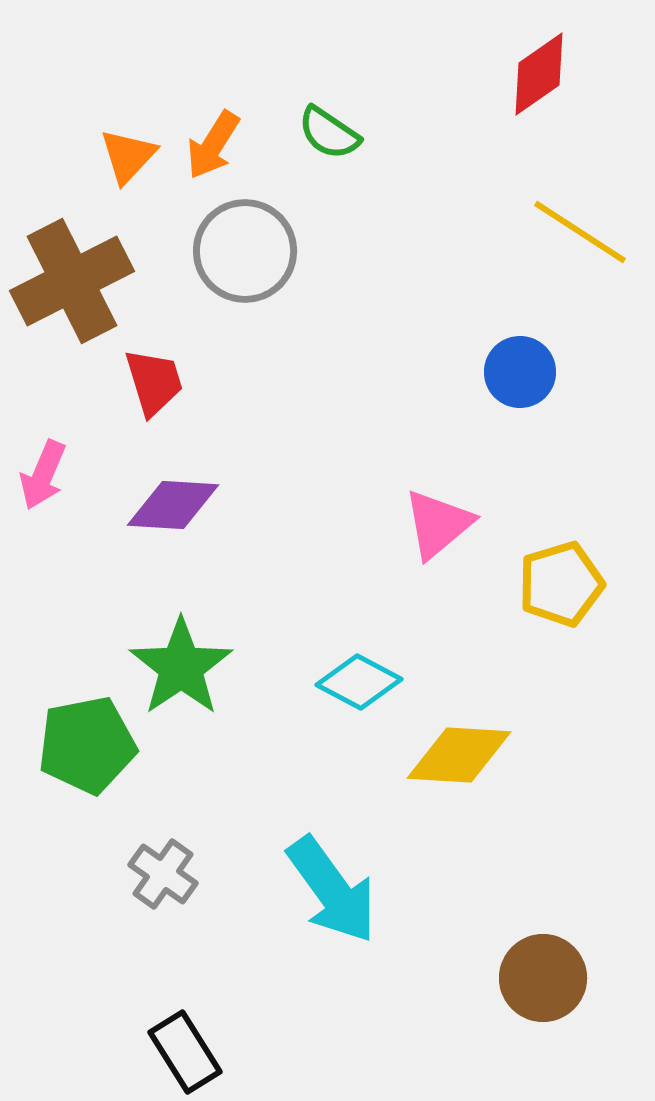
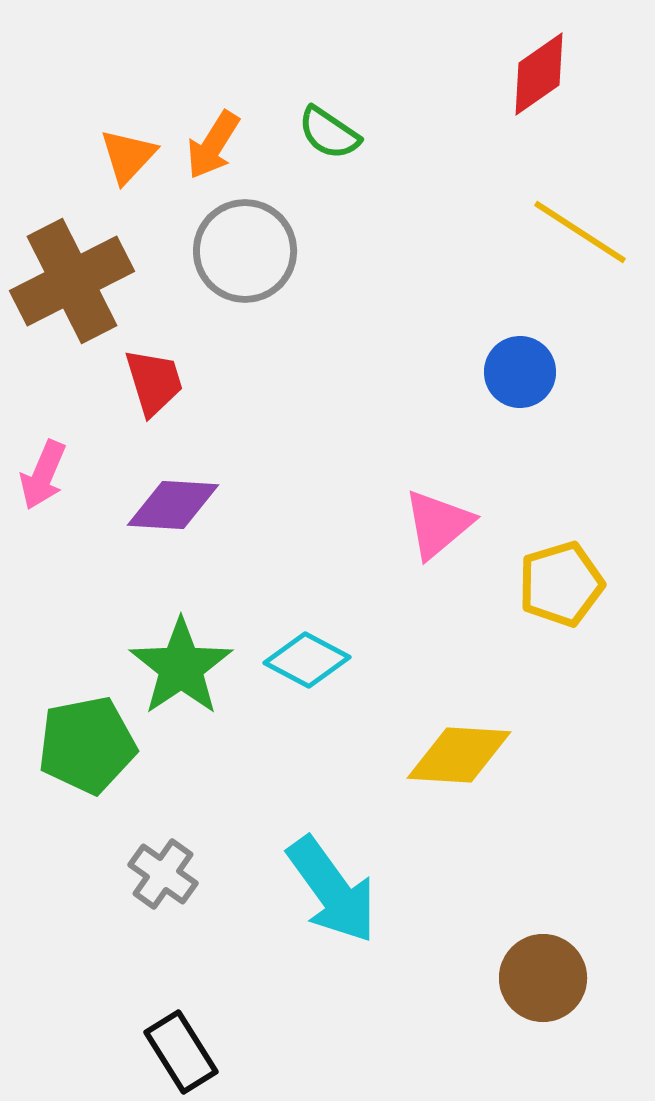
cyan diamond: moved 52 px left, 22 px up
black rectangle: moved 4 px left
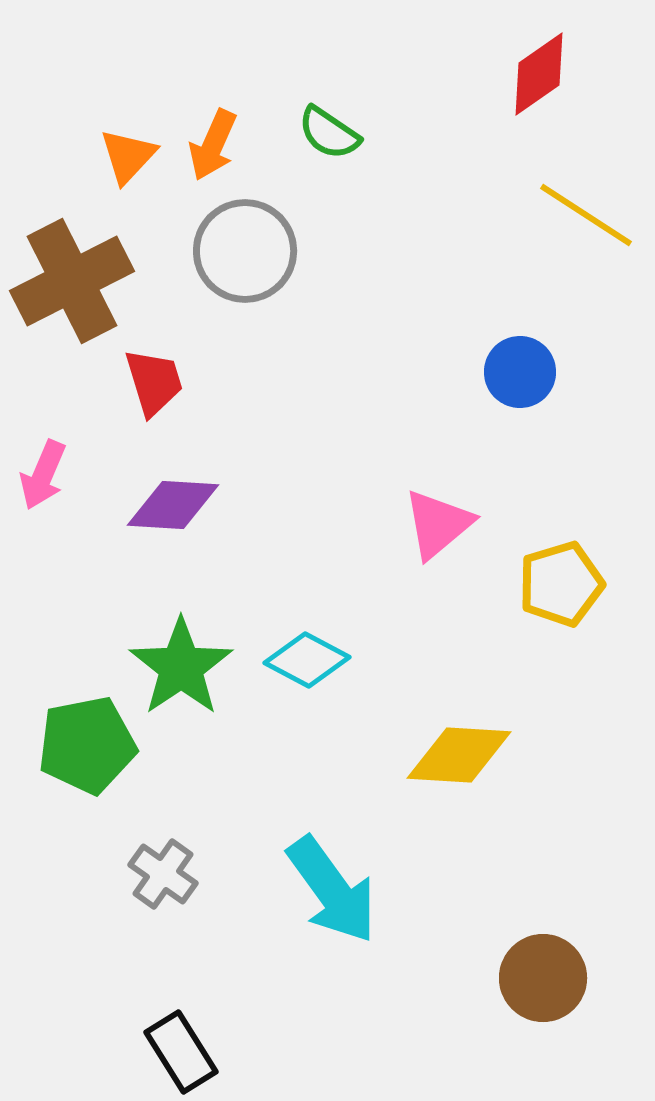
orange arrow: rotated 8 degrees counterclockwise
yellow line: moved 6 px right, 17 px up
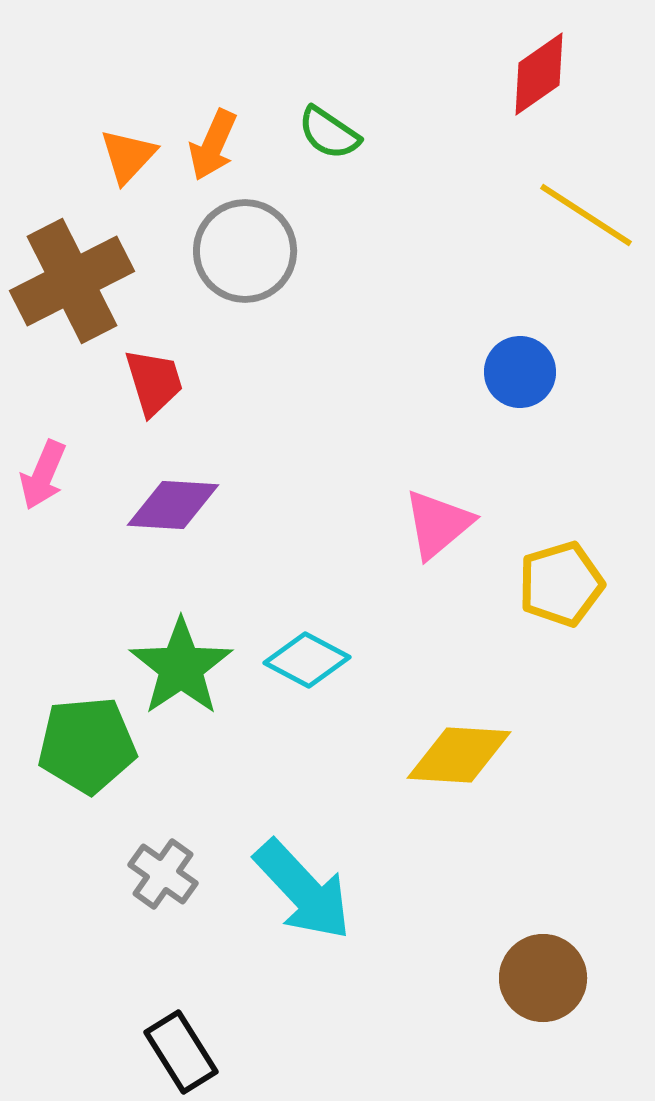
green pentagon: rotated 6 degrees clockwise
cyan arrow: moved 29 px left; rotated 7 degrees counterclockwise
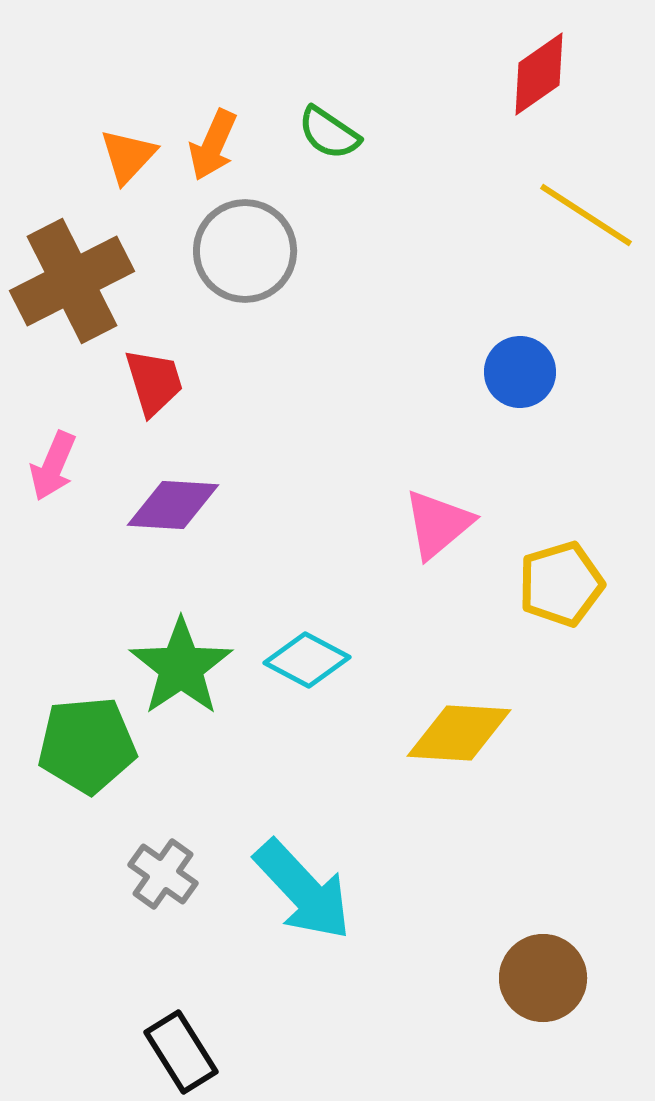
pink arrow: moved 10 px right, 9 px up
yellow diamond: moved 22 px up
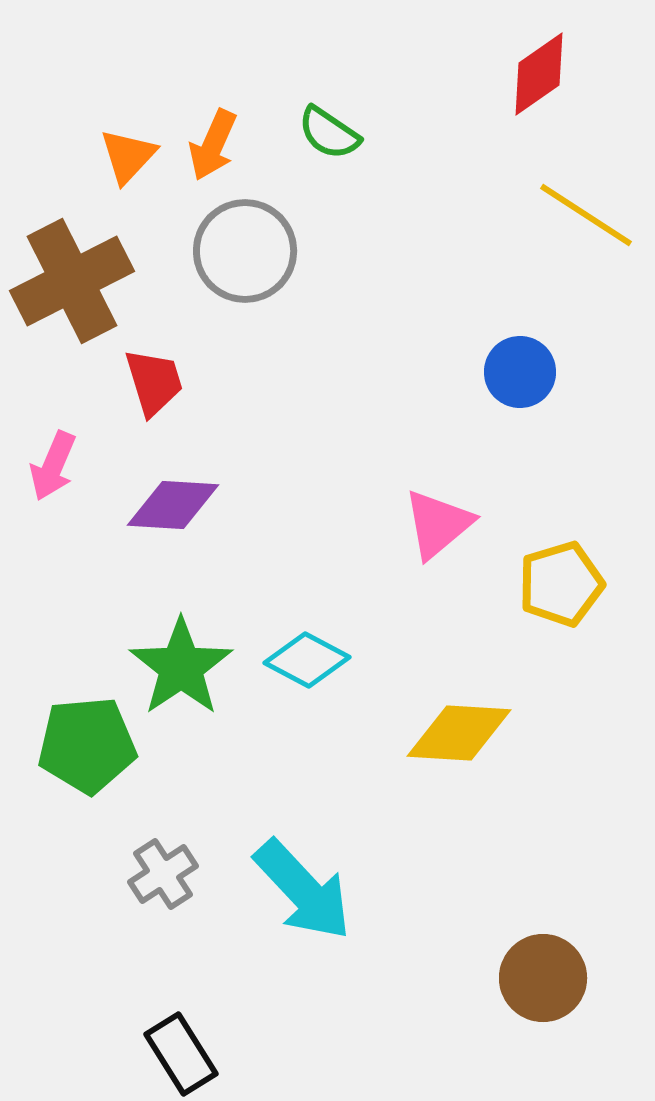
gray cross: rotated 22 degrees clockwise
black rectangle: moved 2 px down
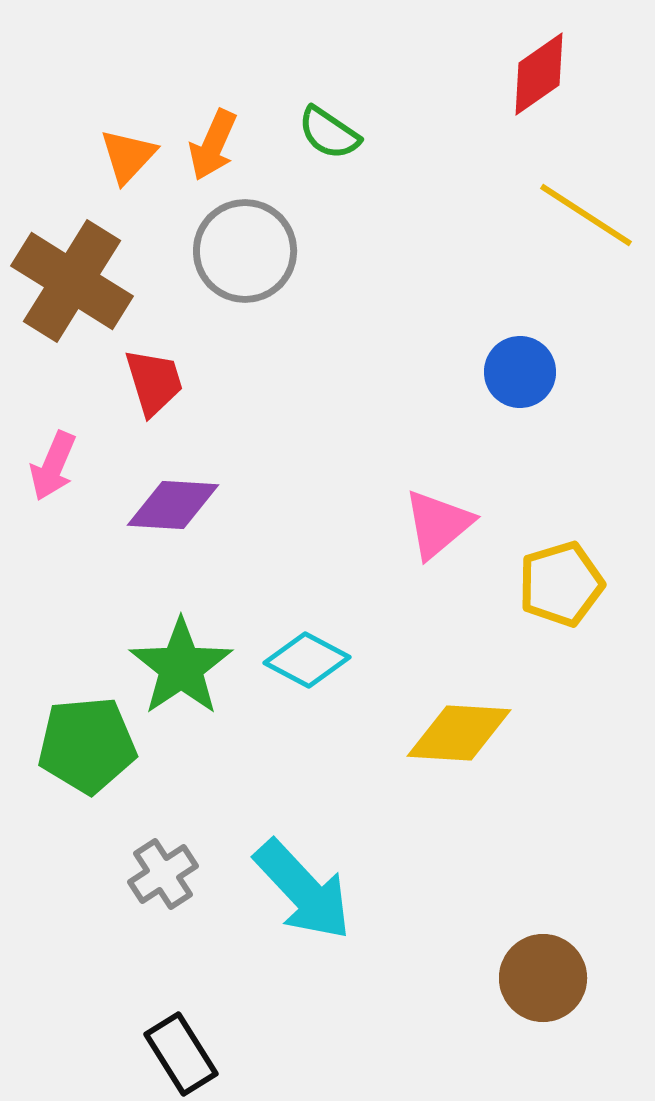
brown cross: rotated 31 degrees counterclockwise
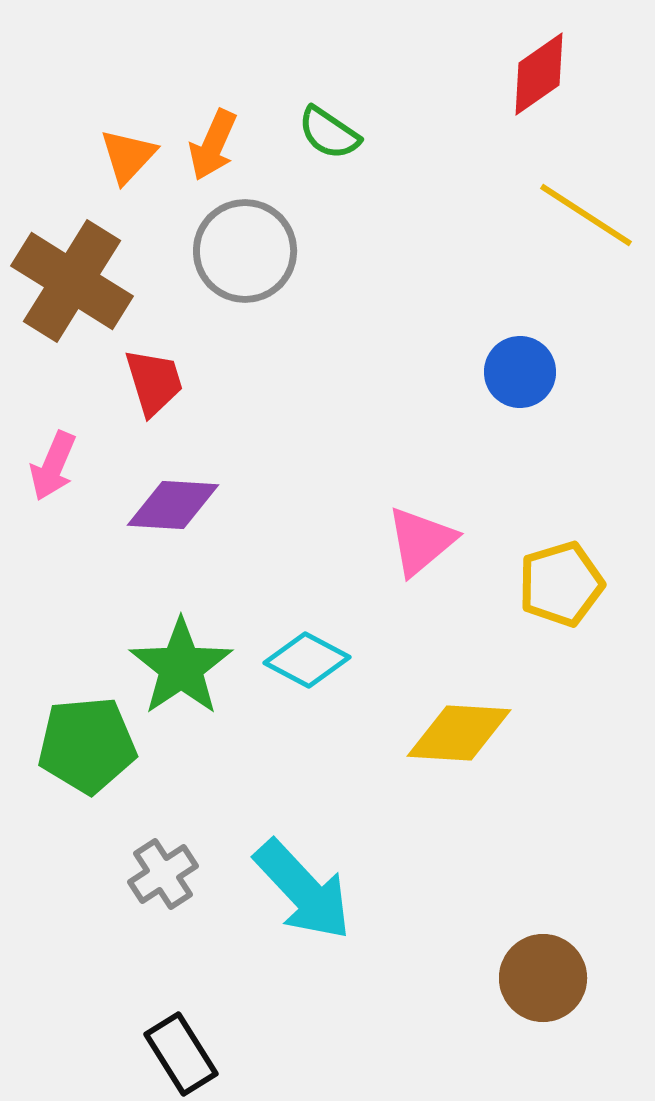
pink triangle: moved 17 px left, 17 px down
